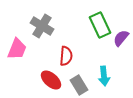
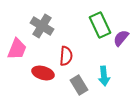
red ellipse: moved 8 px left, 7 px up; rotated 25 degrees counterclockwise
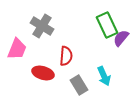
green rectangle: moved 7 px right
cyan arrow: rotated 18 degrees counterclockwise
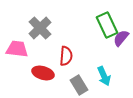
gray cross: moved 2 px left, 2 px down; rotated 15 degrees clockwise
pink trapezoid: rotated 105 degrees counterclockwise
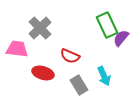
red semicircle: moved 4 px right; rotated 108 degrees clockwise
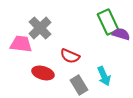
green rectangle: moved 1 px right, 3 px up
purple semicircle: moved 4 px up; rotated 66 degrees clockwise
pink trapezoid: moved 4 px right, 5 px up
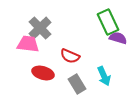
purple semicircle: moved 3 px left, 4 px down
pink trapezoid: moved 7 px right
gray rectangle: moved 2 px left, 1 px up
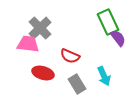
purple semicircle: rotated 36 degrees clockwise
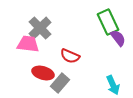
cyan arrow: moved 9 px right, 9 px down
gray rectangle: moved 17 px left, 1 px up; rotated 72 degrees clockwise
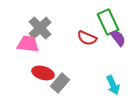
red semicircle: moved 17 px right, 18 px up
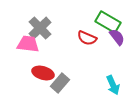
green rectangle: rotated 35 degrees counterclockwise
purple semicircle: moved 1 px left, 1 px up
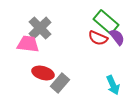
green rectangle: moved 2 px left; rotated 10 degrees clockwise
red semicircle: moved 11 px right
